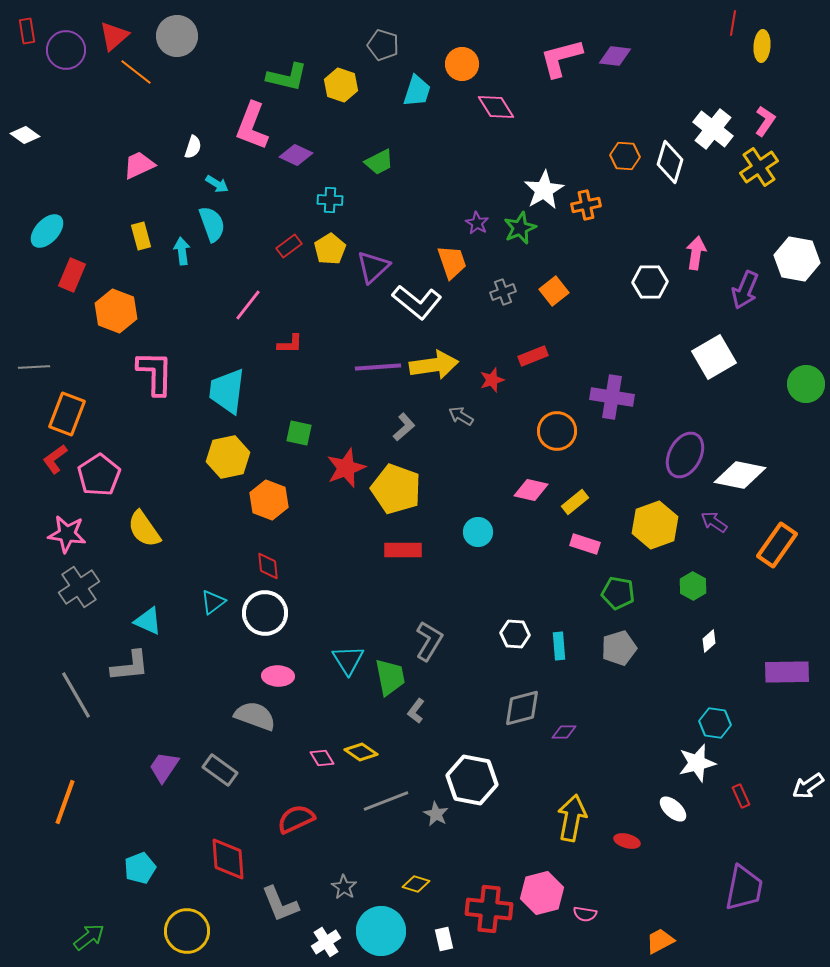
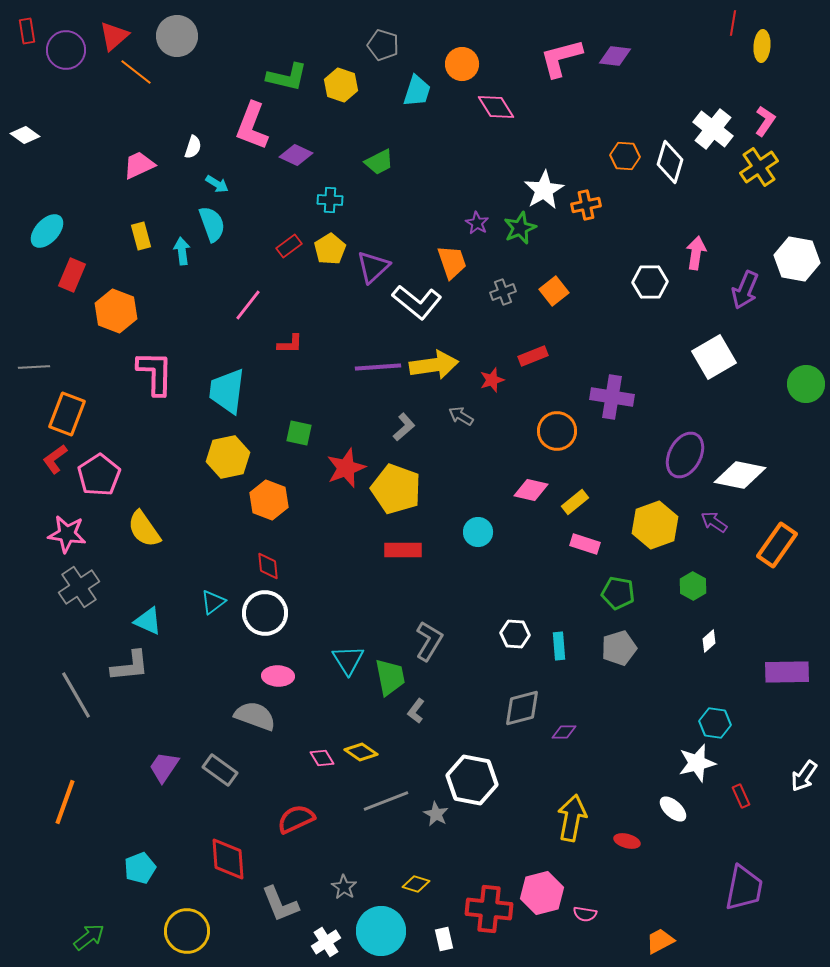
white arrow at (808, 786): moved 4 px left, 10 px up; rotated 20 degrees counterclockwise
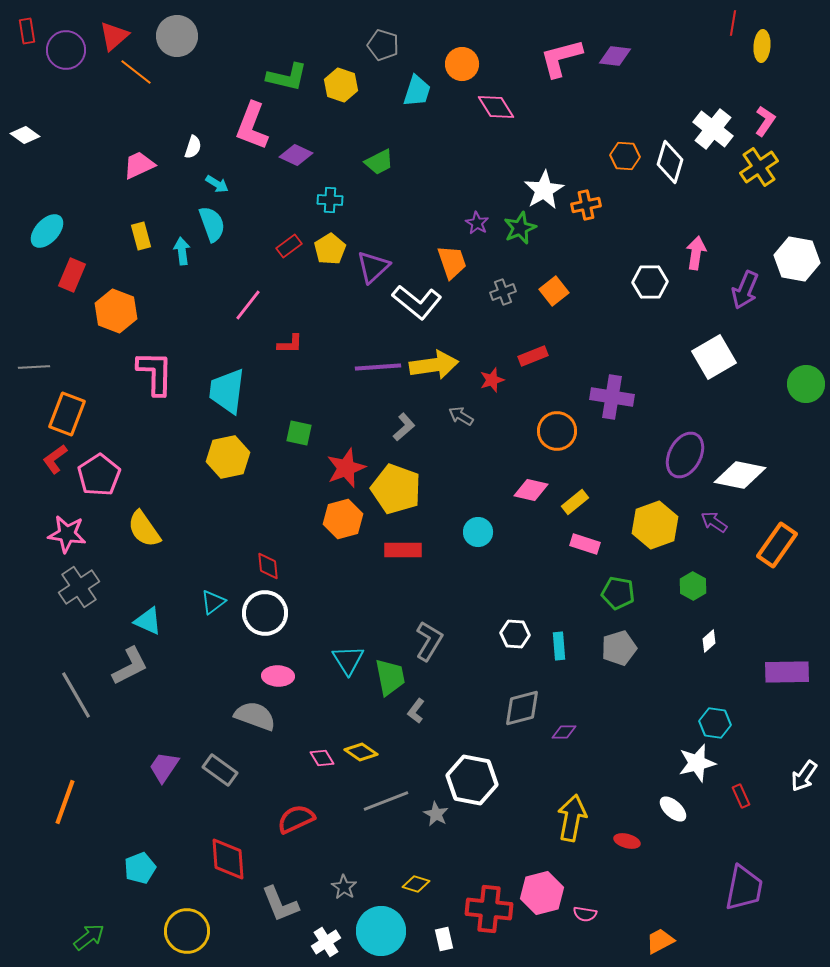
orange hexagon at (269, 500): moved 74 px right, 19 px down; rotated 24 degrees clockwise
gray L-shape at (130, 666): rotated 21 degrees counterclockwise
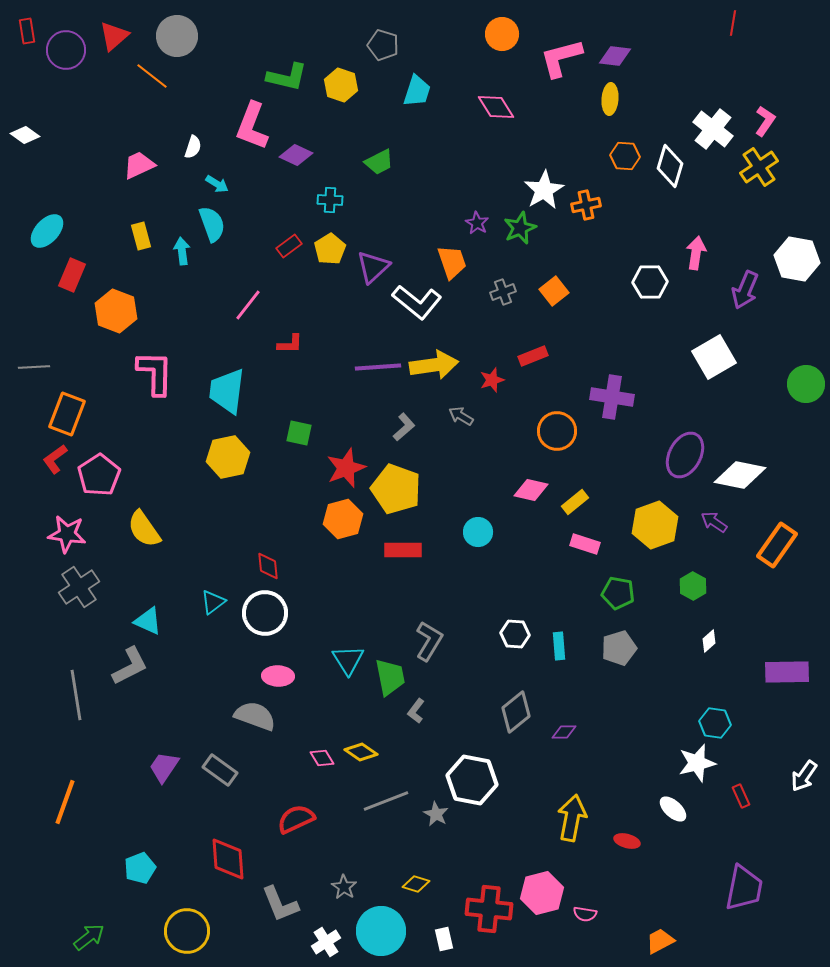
yellow ellipse at (762, 46): moved 152 px left, 53 px down
orange circle at (462, 64): moved 40 px right, 30 px up
orange line at (136, 72): moved 16 px right, 4 px down
white diamond at (670, 162): moved 4 px down
gray line at (76, 695): rotated 21 degrees clockwise
gray diamond at (522, 708): moved 6 px left, 4 px down; rotated 24 degrees counterclockwise
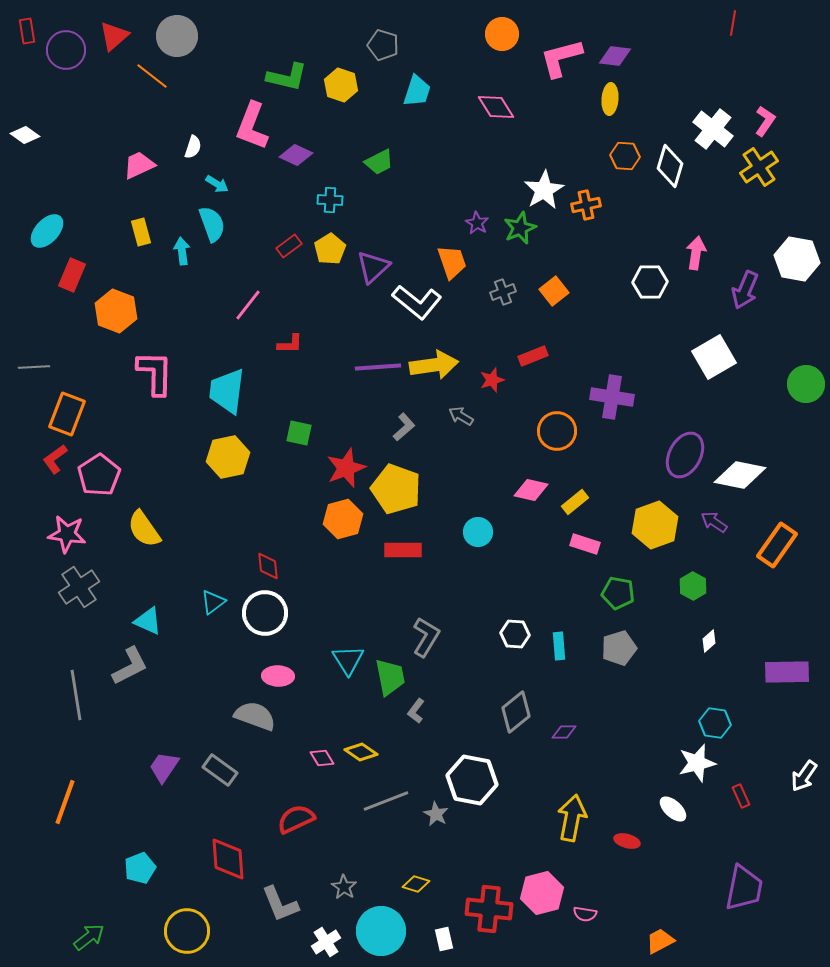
yellow rectangle at (141, 236): moved 4 px up
gray L-shape at (429, 641): moved 3 px left, 4 px up
